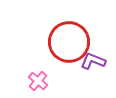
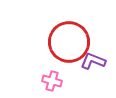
pink cross: moved 14 px right; rotated 24 degrees counterclockwise
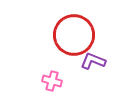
red circle: moved 5 px right, 7 px up
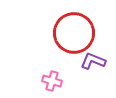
red circle: moved 2 px up
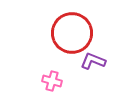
red circle: moved 2 px left
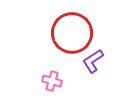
purple L-shape: rotated 55 degrees counterclockwise
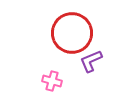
purple L-shape: moved 2 px left; rotated 10 degrees clockwise
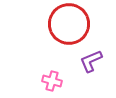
red circle: moved 3 px left, 9 px up
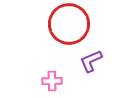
pink cross: rotated 18 degrees counterclockwise
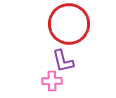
purple L-shape: moved 28 px left; rotated 80 degrees counterclockwise
